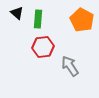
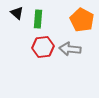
gray arrow: moved 17 px up; rotated 50 degrees counterclockwise
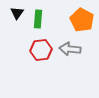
black triangle: rotated 24 degrees clockwise
red hexagon: moved 2 px left, 3 px down
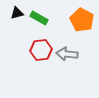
black triangle: rotated 40 degrees clockwise
green rectangle: moved 1 px right, 1 px up; rotated 66 degrees counterclockwise
gray arrow: moved 3 px left, 5 px down
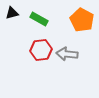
black triangle: moved 5 px left
green rectangle: moved 1 px down
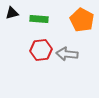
green rectangle: rotated 24 degrees counterclockwise
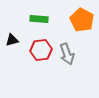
black triangle: moved 27 px down
gray arrow: rotated 115 degrees counterclockwise
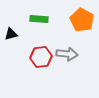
black triangle: moved 1 px left, 6 px up
red hexagon: moved 7 px down
gray arrow: rotated 65 degrees counterclockwise
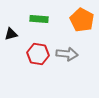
red hexagon: moved 3 px left, 3 px up; rotated 15 degrees clockwise
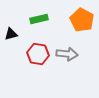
green rectangle: rotated 18 degrees counterclockwise
